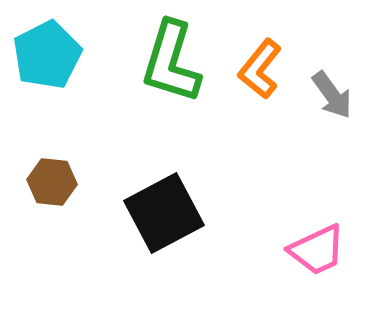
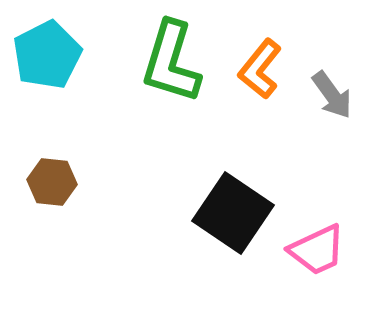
black square: moved 69 px right; rotated 28 degrees counterclockwise
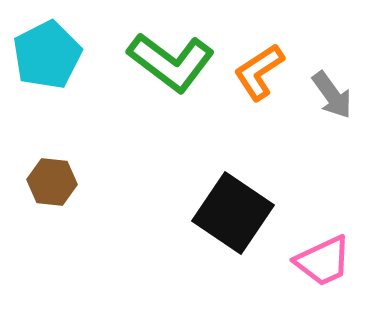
green L-shape: rotated 70 degrees counterclockwise
orange L-shape: moved 1 px left, 3 px down; rotated 18 degrees clockwise
pink trapezoid: moved 6 px right, 11 px down
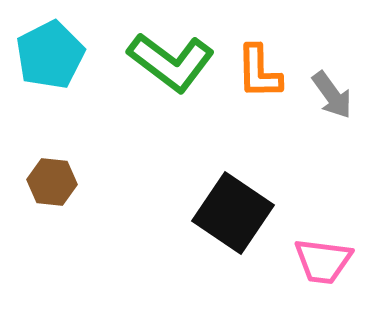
cyan pentagon: moved 3 px right
orange L-shape: rotated 58 degrees counterclockwise
pink trapezoid: rotated 32 degrees clockwise
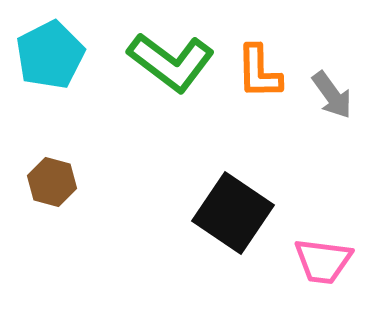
brown hexagon: rotated 9 degrees clockwise
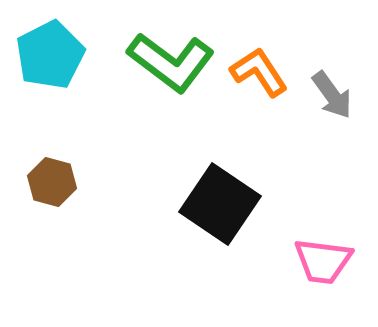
orange L-shape: rotated 148 degrees clockwise
black square: moved 13 px left, 9 px up
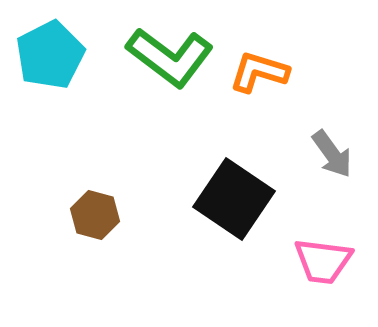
green L-shape: moved 1 px left, 5 px up
orange L-shape: rotated 40 degrees counterclockwise
gray arrow: moved 59 px down
brown hexagon: moved 43 px right, 33 px down
black square: moved 14 px right, 5 px up
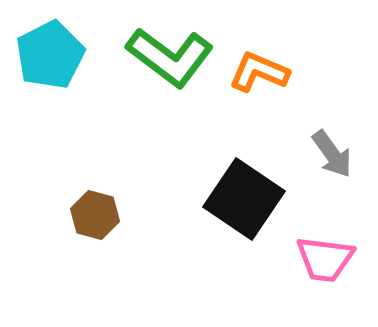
orange L-shape: rotated 6 degrees clockwise
black square: moved 10 px right
pink trapezoid: moved 2 px right, 2 px up
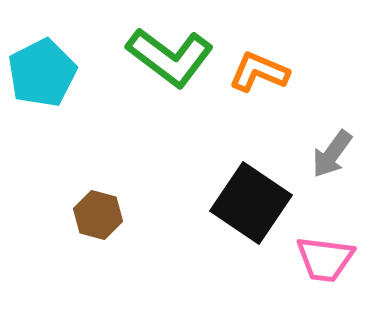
cyan pentagon: moved 8 px left, 18 px down
gray arrow: rotated 72 degrees clockwise
black square: moved 7 px right, 4 px down
brown hexagon: moved 3 px right
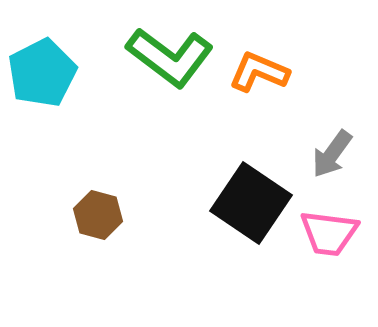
pink trapezoid: moved 4 px right, 26 px up
